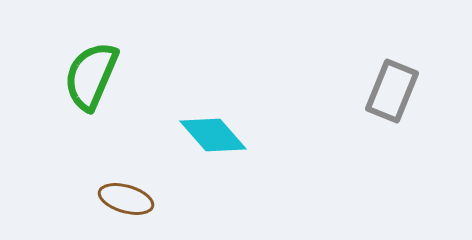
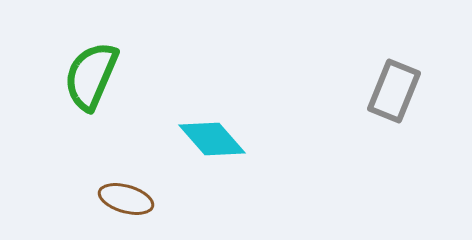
gray rectangle: moved 2 px right
cyan diamond: moved 1 px left, 4 px down
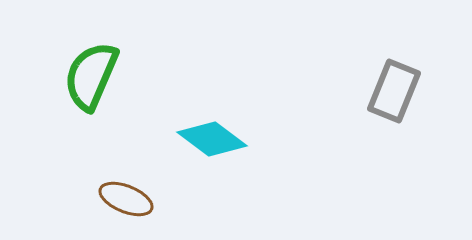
cyan diamond: rotated 12 degrees counterclockwise
brown ellipse: rotated 6 degrees clockwise
